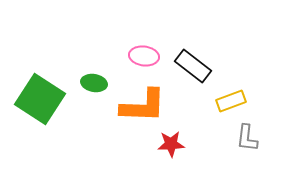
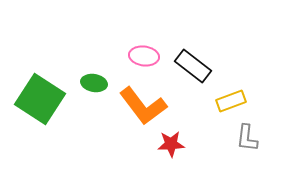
orange L-shape: rotated 51 degrees clockwise
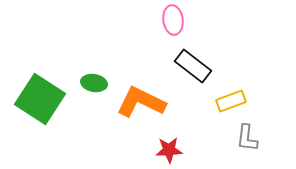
pink ellipse: moved 29 px right, 36 px up; rotated 76 degrees clockwise
orange L-shape: moved 2 px left, 4 px up; rotated 153 degrees clockwise
red star: moved 2 px left, 6 px down
